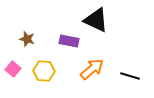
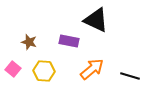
brown star: moved 2 px right, 3 px down
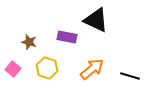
purple rectangle: moved 2 px left, 4 px up
yellow hexagon: moved 3 px right, 3 px up; rotated 15 degrees clockwise
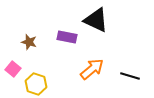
yellow hexagon: moved 11 px left, 16 px down
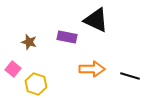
orange arrow: rotated 40 degrees clockwise
